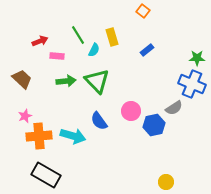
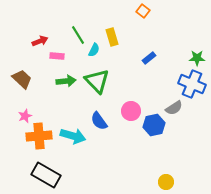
blue rectangle: moved 2 px right, 8 px down
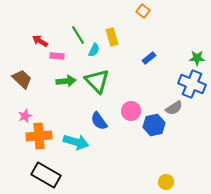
red arrow: rotated 126 degrees counterclockwise
cyan arrow: moved 3 px right, 6 px down
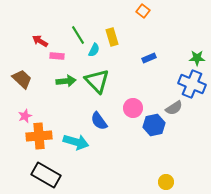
blue rectangle: rotated 16 degrees clockwise
pink circle: moved 2 px right, 3 px up
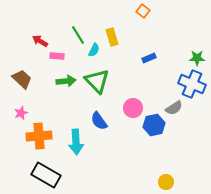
pink star: moved 4 px left, 3 px up
cyan arrow: rotated 70 degrees clockwise
